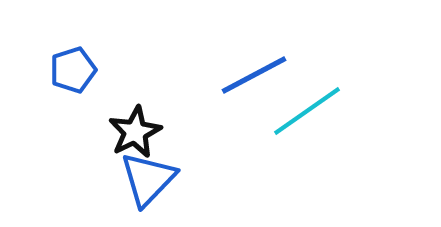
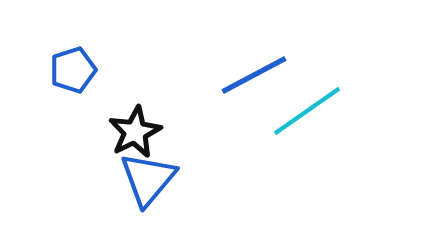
blue triangle: rotated 4 degrees counterclockwise
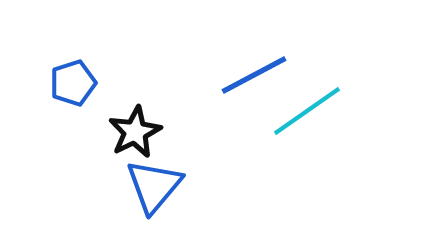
blue pentagon: moved 13 px down
blue triangle: moved 6 px right, 7 px down
